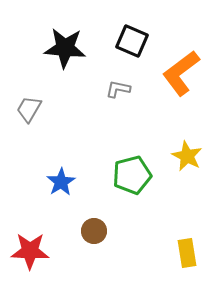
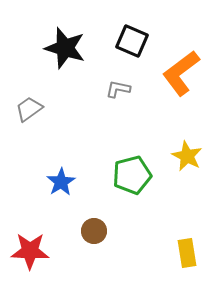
black star: rotated 12 degrees clockwise
gray trapezoid: rotated 24 degrees clockwise
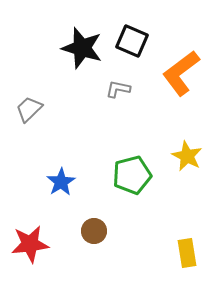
black star: moved 17 px right
gray trapezoid: rotated 8 degrees counterclockwise
red star: moved 7 px up; rotated 9 degrees counterclockwise
